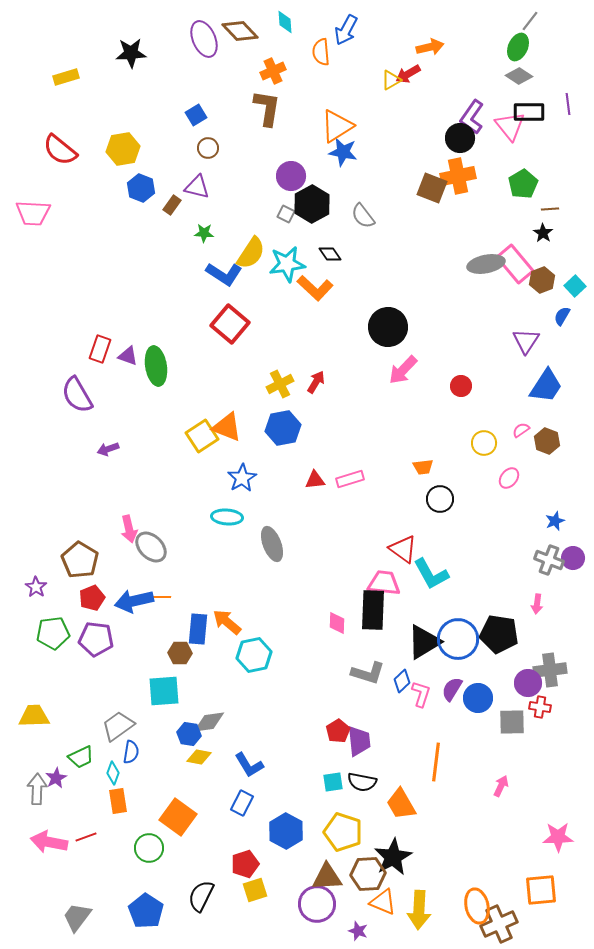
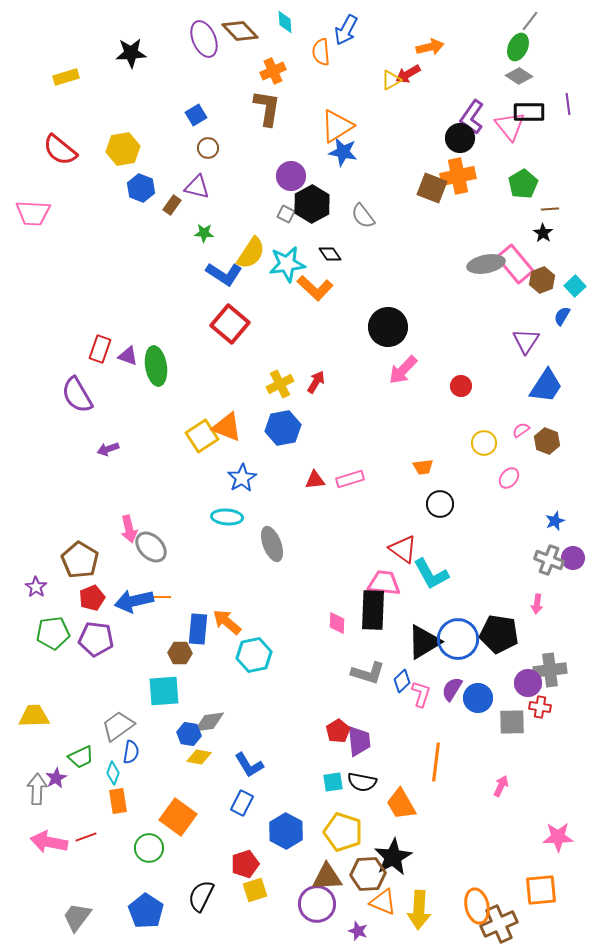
black circle at (440, 499): moved 5 px down
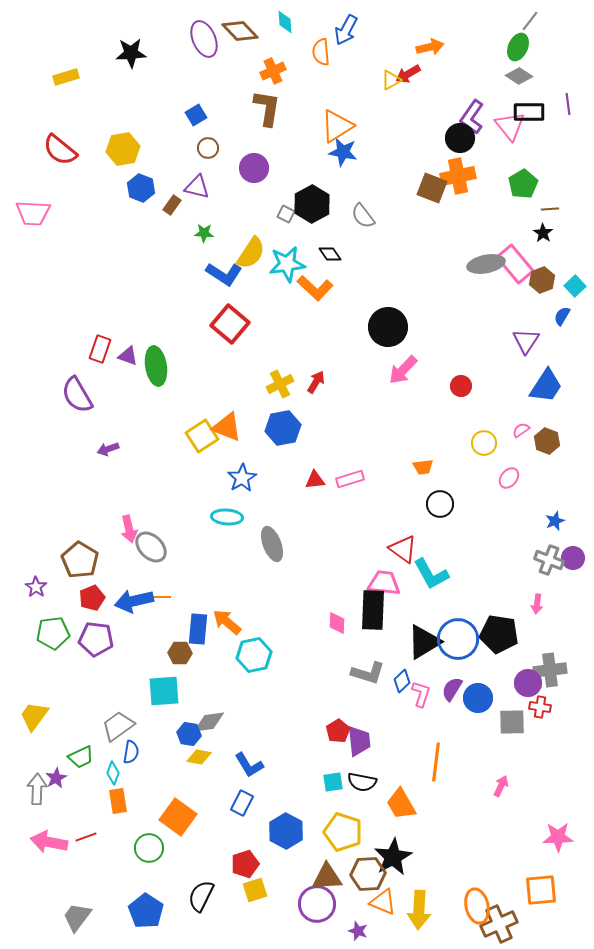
purple circle at (291, 176): moved 37 px left, 8 px up
yellow trapezoid at (34, 716): rotated 52 degrees counterclockwise
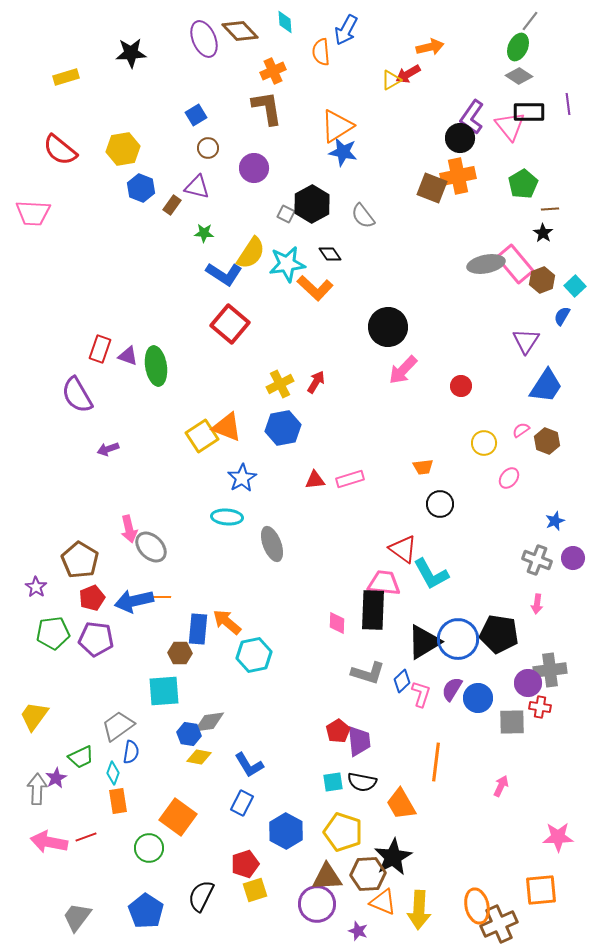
brown L-shape at (267, 108): rotated 18 degrees counterclockwise
gray cross at (549, 560): moved 12 px left
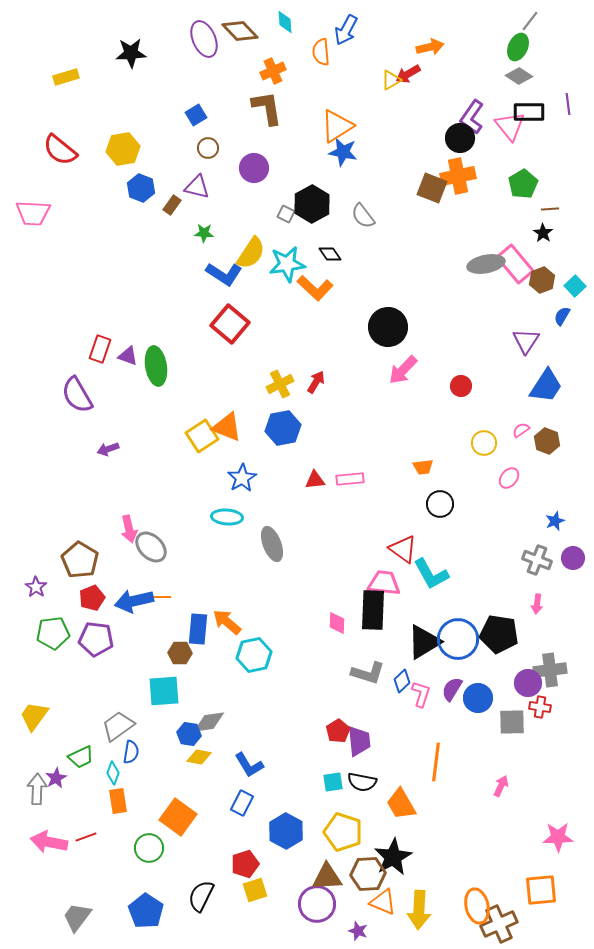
pink rectangle at (350, 479): rotated 12 degrees clockwise
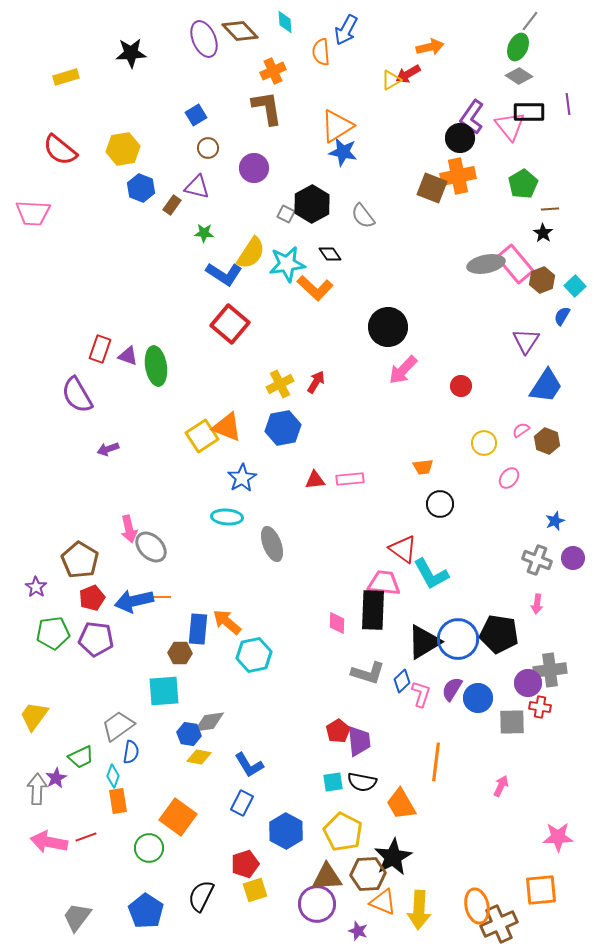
cyan diamond at (113, 773): moved 3 px down
yellow pentagon at (343, 832): rotated 9 degrees clockwise
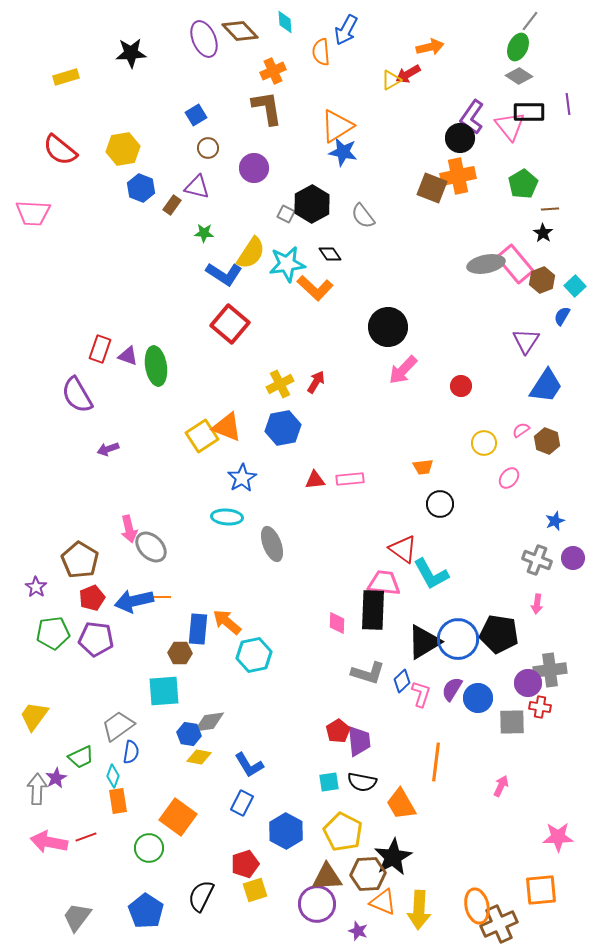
cyan square at (333, 782): moved 4 px left
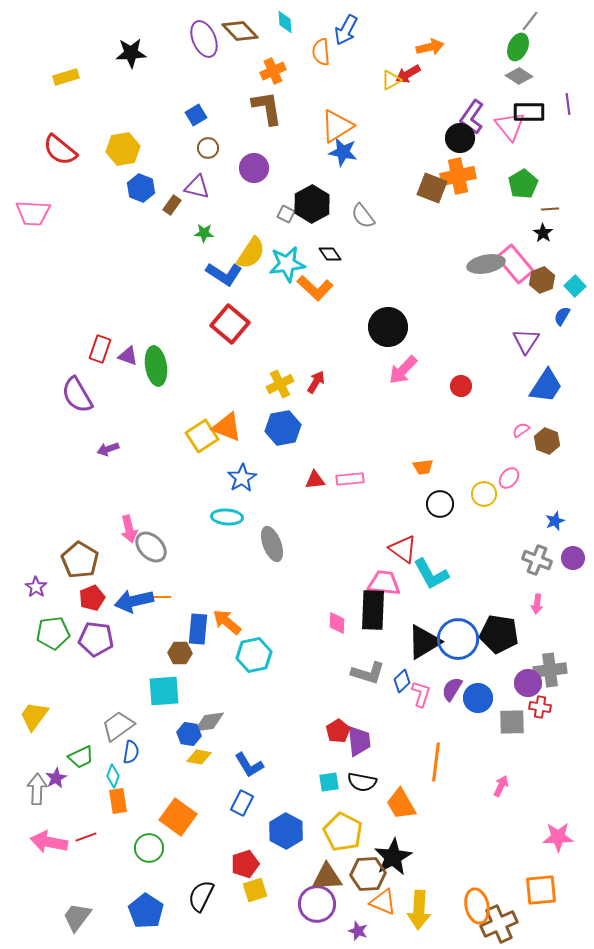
yellow circle at (484, 443): moved 51 px down
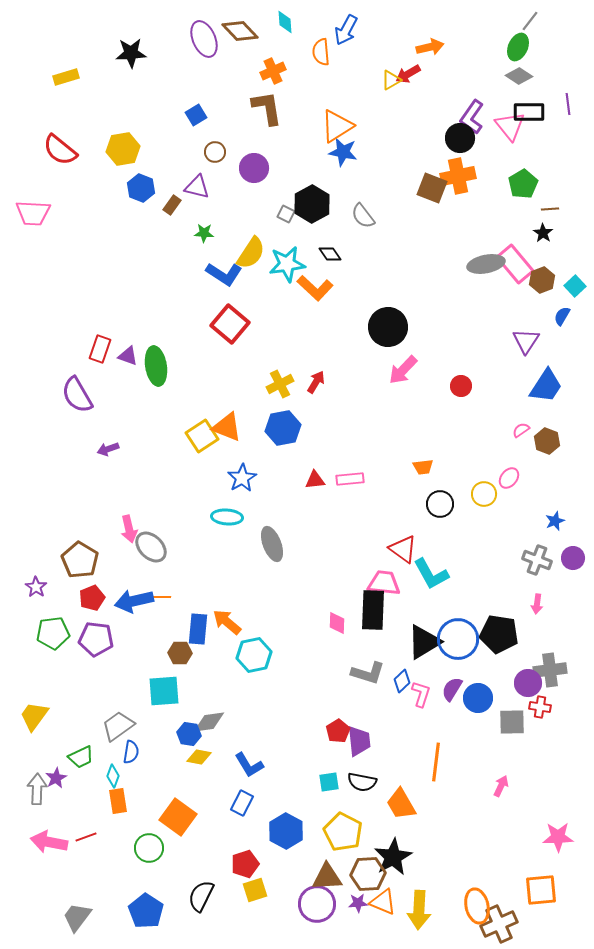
brown circle at (208, 148): moved 7 px right, 4 px down
purple star at (358, 931): moved 28 px up; rotated 24 degrees counterclockwise
